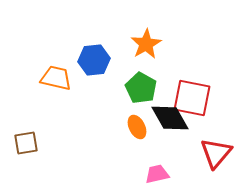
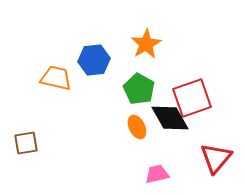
green pentagon: moved 2 px left, 1 px down
red square: rotated 30 degrees counterclockwise
red triangle: moved 5 px down
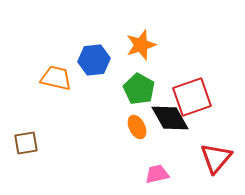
orange star: moved 5 px left, 1 px down; rotated 12 degrees clockwise
red square: moved 1 px up
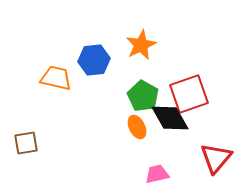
orange star: rotated 8 degrees counterclockwise
green pentagon: moved 4 px right, 7 px down
red square: moved 3 px left, 3 px up
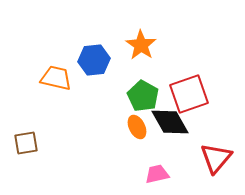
orange star: rotated 12 degrees counterclockwise
black diamond: moved 4 px down
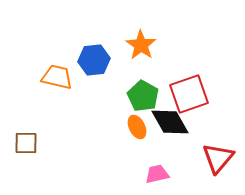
orange trapezoid: moved 1 px right, 1 px up
brown square: rotated 10 degrees clockwise
red triangle: moved 2 px right
